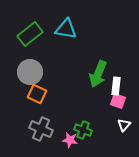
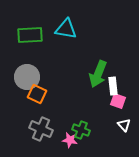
green rectangle: moved 1 px down; rotated 35 degrees clockwise
gray circle: moved 3 px left, 5 px down
white rectangle: moved 3 px left; rotated 12 degrees counterclockwise
white triangle: rotated 24 degrees counterclockwise
green cross: moved 2 px left
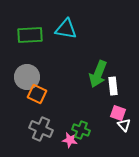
pink square: moved 12 px down
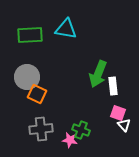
gray cross: rotated 30 degrees counterclockwise
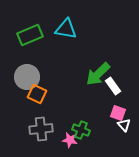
green rectangle: rotated 20 degrees counterclockwise
green arrow: rotated 24 degrees clockwise
white rectangle: rotated 30 degrees counterclockwise
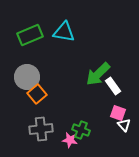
cyan triangle: moved 2 px left, 3 px down
orange square: rotated 24 degrees clockwise
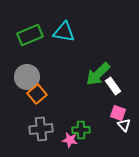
green cross: rotated 24 degrees counterclockwise
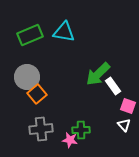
pink square: moved 10 px right, 7 px up
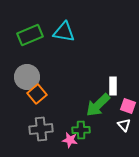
green arrow: moved 31 px down
white rectangle: rotated 36 degrees clockwise
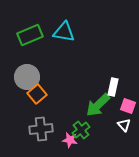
white rectangle: moved 1 px down; rotated 12 degrees clockwise
green cross: rotated 36 degrees counterclockwise
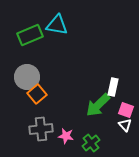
cyan triangle: moved 7 px left, 7 px up
pink square: moved 2 px left, 4 px down
white triangle: moved 1 px right
green cross: moved 10 px right, 13 px down
pink star: moved 4 px left, 4 px up
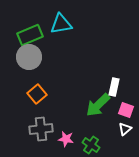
cyan triangle: moved 4 px right, 1 px up; rotated 20 degrees counterclockwise
gray circle: moved 2 px right, 20 px up
white rectangle: moved 1 px right
white triangle: moved 4 px down; rotated 32 degrees clockwise
pink star: moved 3 px down
green cross: moved 2 px down; rotated 18 degrees counterclockwise
